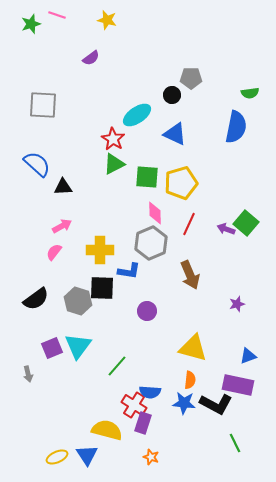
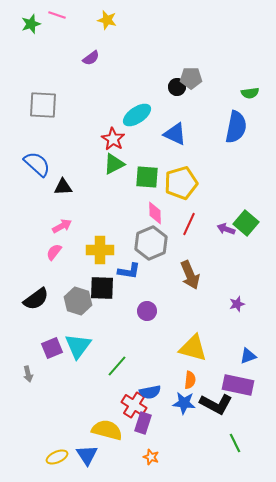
black circle at (172, 95): moved 5 px right, 8 px up
blue semicircle at (150, 392): rotated 15 degrees counterclockwise
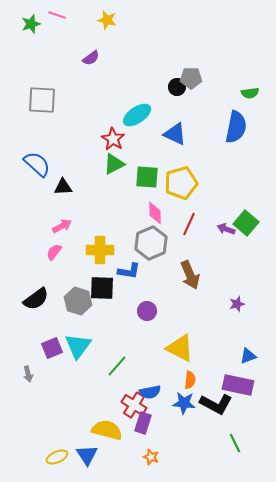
gray square at (43, 105): moved 1 px left, 5 px up
yellow triangle at (193, 348): moved 13 px left; rotated 12 degrees clockwise
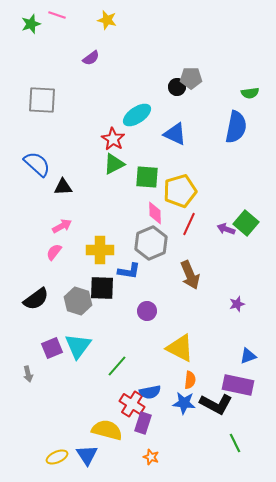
yellow pentagon at (181, 183): moved 1 px left, 8 px down
red cross at (134, 405): moved 2 px left, 1 px up
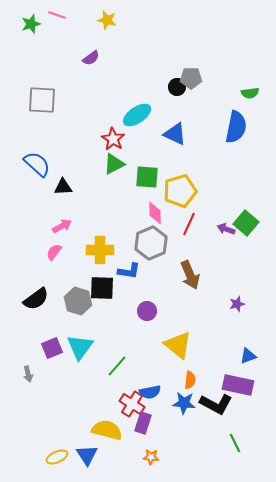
cyan triangle at (78, 346): moved 2 px right, 1 px down
yellow triangle at (180, 348): moved 2 px left, 3 px up; rotated 12 degrees clockwise
orange star at (151, 457): rotated 14 degrees counterclockwise
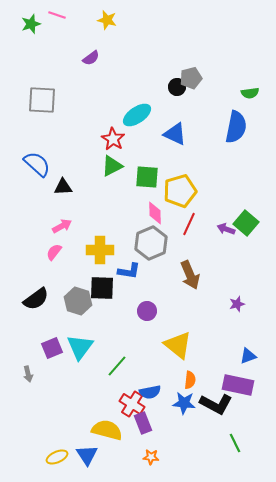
gray pentagon at (191, 78): rotated 15 degrees counterclockwise
green triangle at (114, 164): moved 2 px left, 2 px down
purple rectangle at (143, 423): rotated 40 degrees counterclockwise
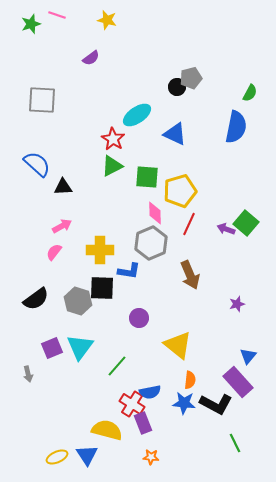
green semicircle at (250, 93): rotated 54 degrees counterclockwise
purple circle at (147, 311): moved 8 px left, 7 px down
blue triangle at (248, 356): rotated 30 degrees counterclockwise
purple rectangle at (238, 385): moved 3 px up; rotated 36 degrees clockwise
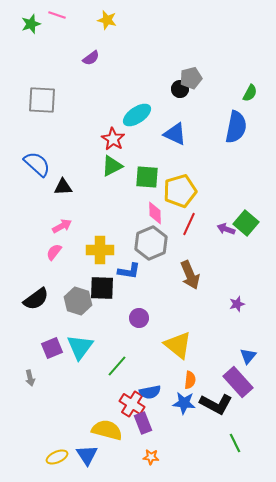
black circle at (177, 87): moved 3 px right, 2 px down
gray arrow at (28, 374): moved 2 px right, 4 px down
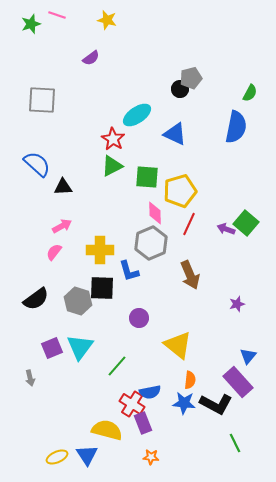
blue L-shape at (129, 271): rotated 65 degrees clockwise
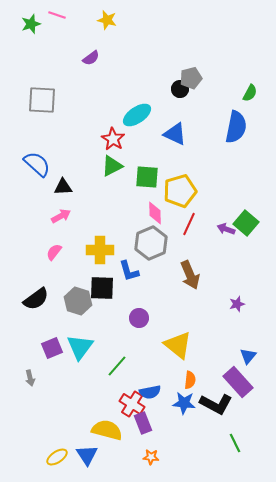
pink arrow at (62, 226): moved 1 px left, 10 px up
yellow ellipse at (57, 457): rotated 10 degrees counterclockwise
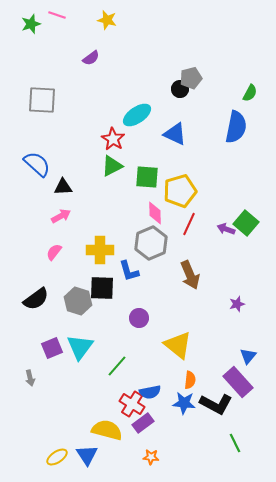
purple rectangle at (143, 423): rotated 75 degrees clockwise
